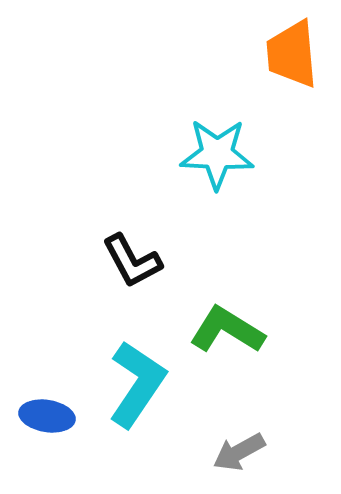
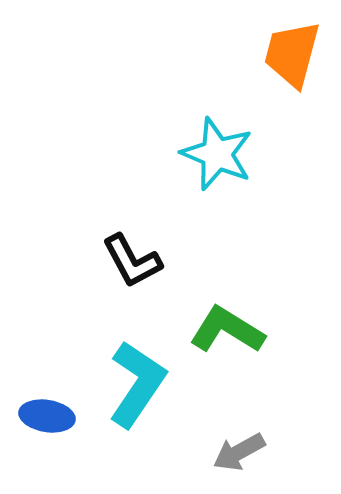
orange trapezoid: rotated 20 degrees clockwise
cyan star: rotated 20 degrees clockwise
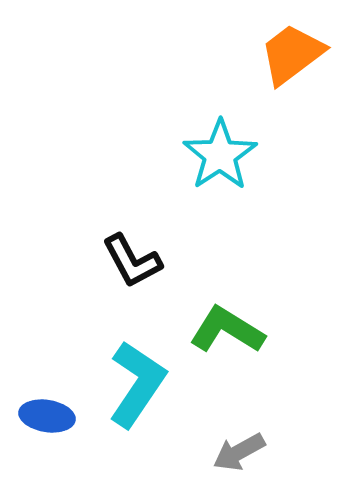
orange trapezoid: rotated 38 degrees clockwise
cyan star: moved 3 px right, 1 px down; rotated 16 degrees clockwise
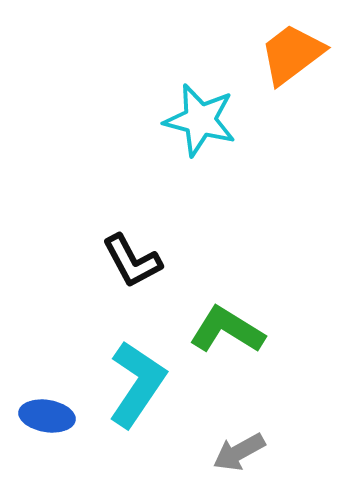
cyan star: moved 20 px left, 35 px up; rotated 24 degrees counterclockwise
